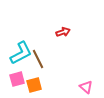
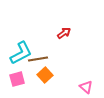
red arrow: moved 1 px right, 1 px down; rotated 16 degrees counterclockwise
brown line: rotated 72 degrees counterclockwise
orange square: moved 11 px right, 10 px up; rotated 28 degrees counterclockwise
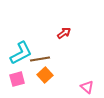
brown line: moved 2 px right
pink triangle: moved 1 px right
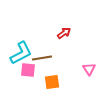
brown line: moved 2 px right, 1 px up
orange square: moved 7 px right, 7 px down; rotated 35 degrees clockwise
pink square: moved 11 px right, 9 px up; rotated 21 degrees clockwise
pink triangle: moved 2 px right, 18 px up; rotated 16 degrees clockwise
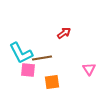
cyan L-shape: rotated 90 degrees clockwise
